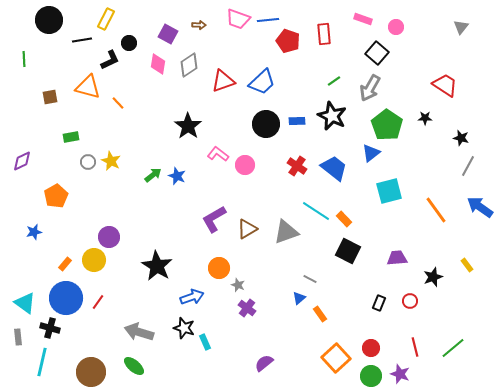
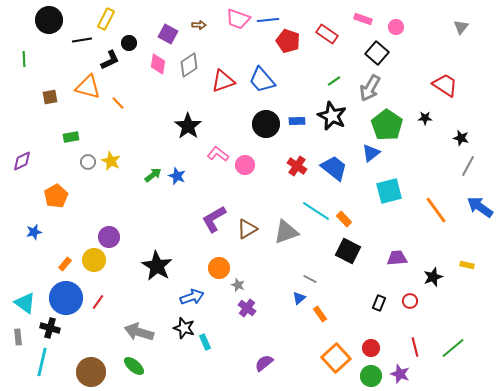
red rectangle at (324, 34): moved 3 px right; rotated 50 degrees counterclockwise
blue trapezoid at (262, 82): moved 2 px up; rotated 92 degrees clockwise
yellow rectangle at (467, 265): rotated 40 degrees counterclockwise
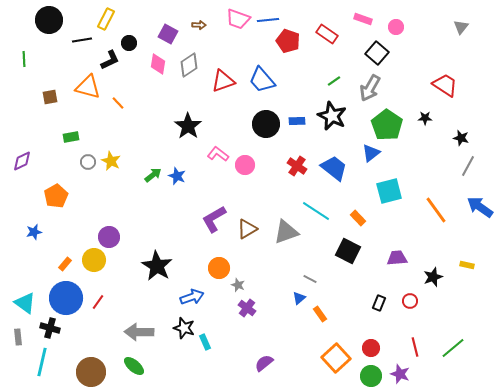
orange rectangle at (344, 219): moved 14 px right, 1 px up
gray arrow at (139, 332): rotated 16 degrees counterclockwise
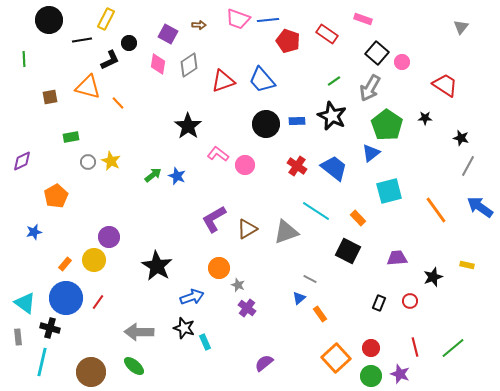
pink circle at (396, 27): moved 6 px right, 35 px down
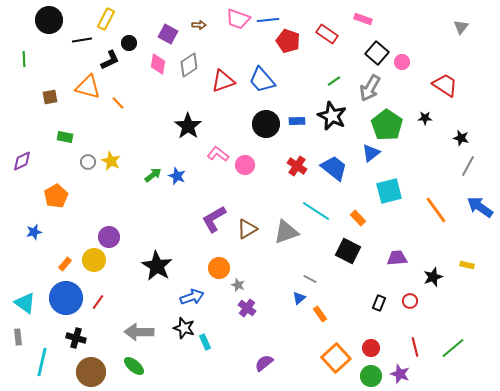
green rectangle at (71, 137): moved 6 px left; rotated 21 degrees clockwise
black cross at (50, 328): moved 26 px right, 10 px down
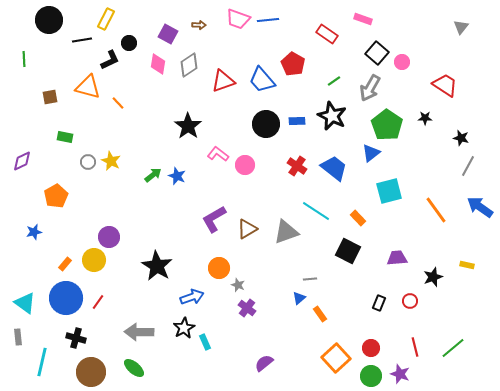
red pentagon at (288, 41): moved 5 px right, 23 px down; rotated 10 degrees clockwise
gray line at (310, 279): rotated 32 degrees counterclockwise
black star at (184, 328): rotated 25 degrees clockwise
green ellipse at (134, 366): moved 2 px down
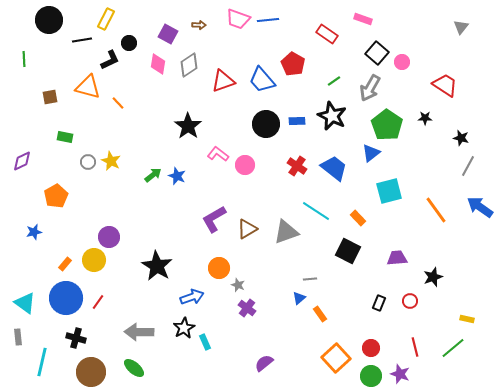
yellow rectangle at (467, 265): moved 54 px down
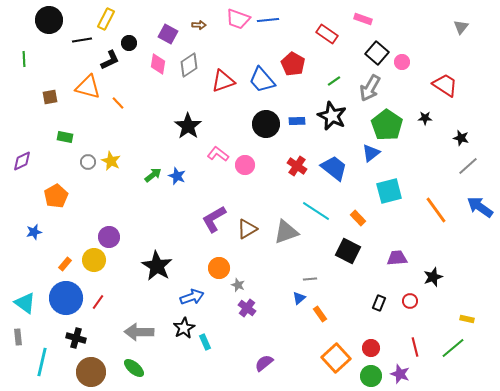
gray line at (468, 166): rotated 20 degrees clockwise
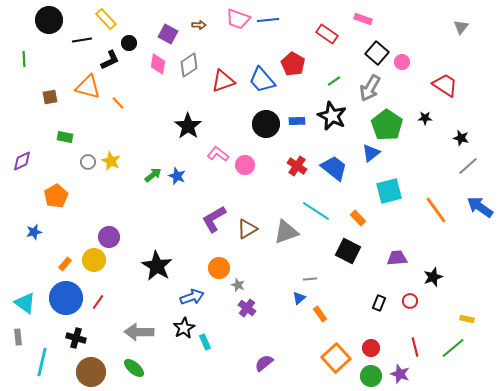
yellow rectangle at (106, 19): rotated 70 degrees counterclockwise
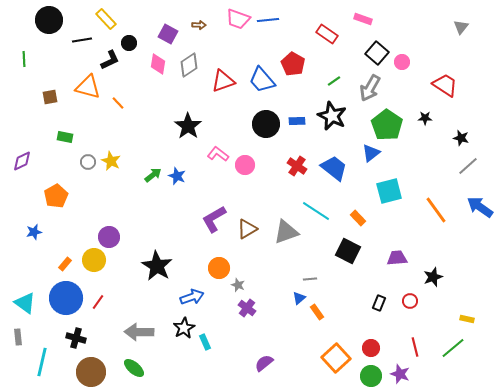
orange rectangle at (320, 314): moved 3 px left, 2 px up
